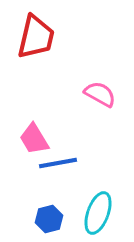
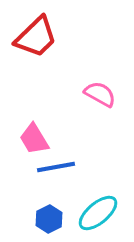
red trapezoid: rotated 33 degrees clockwise
blue line: moved 2 px left, 4 px down
cyan ellipse: rotated 30 degrees clockwise
blue hexagon: rotated 12 degrees counterclockwise
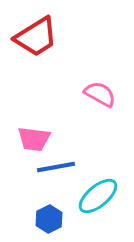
red trapezoid: rotated 12 degrees clockwise
pink trapezoid: rotated 52 degrees counterclockwise
cyan ellipse: moved 17 px up
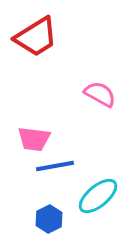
blue line: moved 1 px left, 1 px up
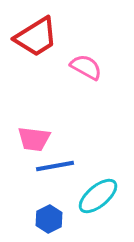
pink semicircle: moved 14 px left, 27 px up
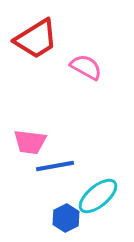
red trapezoid: moved 2 px down
pink trapezoid: moved 4 px left, 3 px down
blue hexagon: moved 17 px right, 1 px up
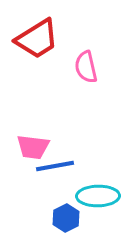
red trapezoid: moved 1 px right
pink semicircle: rotated 132 degrees counterclockwise
pink trapezoid: moved 3 px right, 5 px down
cyan ellipse: rotated 39 degrees clockwise
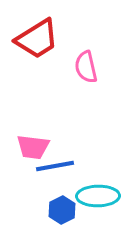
blue hexagon: moved 4 px left, 8 px up
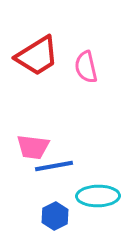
red trapezoid: moved 17 px down
blue line: moved 1 px left
blue hexagon: moved 7 px left, 6 px down
